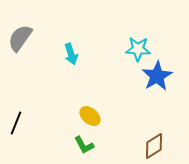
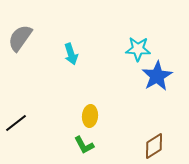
yellow ellipse: rotated 55 degrees clockwise
black line: rotated 30 degrees clockwise
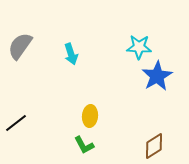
gray semicircle: moved 8 px down
cyan star: moved 1 px right, 2 px up
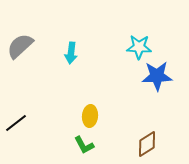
gray semicircle: rotated 12 degrees clockwise
cyan arrow: moved 1 px up; rotated 25 degrees clockwise
blue star: rotated 28 degrees clockwise
brown diamond: moved 7 px left, 2 px up
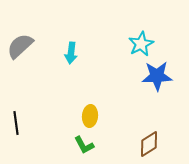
cyan star: moved 2 px right, 3 px up; rotated 30 degrees counterclockwise
black line: rotated 60 degrees counterclockwise
brown diamond: moved 2 px right
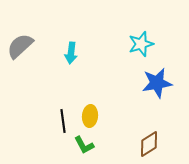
cyan star: rotated 10 degrees clockwise
blue star: moved 7 px down; rotated 8 degrees counterclockwise
black line: moved 47 px right, 2 px up
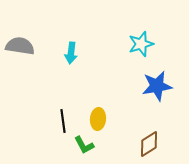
gray semicircle: rotated 52 degrees clockwise
blue star: moved 3 px down
yellow ellipse: moved 8 px right, 3 px down
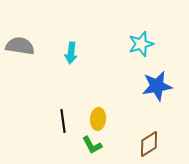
green L-shape: moved 8 px right
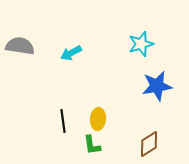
cyan arrow: rotated 55 degrees clockwise
green L-shape: rotated 20 degrees clockwise
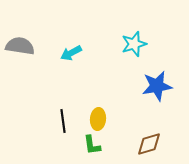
cyan star: moved 7 px left
brown diamond: rotated 16 degrees clockwise
